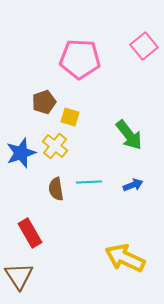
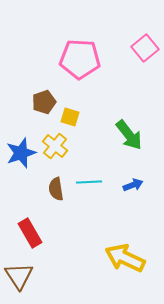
pink square: moved 1 px right, 2 px down
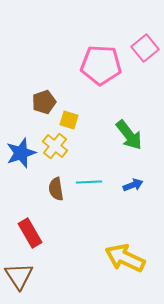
pink pentagon: moved 21 px right, 6 px down
yellow square: moved 1 px left, 3 px down
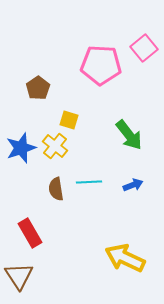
pink square: moved 1 px left
brown pentagon: moved 6 px left, 14 px up; rotated 15 degrees counterclockwise
blue star: moved 5 px up
